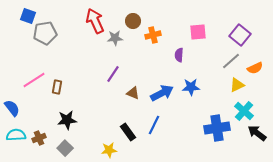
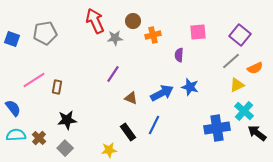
blue square: moved 16 px left, 23 px down
blue star: moved 1 px left; rotated 18 degrees clockwise
brown triangle: moved 2 px left, 5 px down
blue semicircle: moved 1 px right
brown cross: rotated 24 degrees counterclockwise
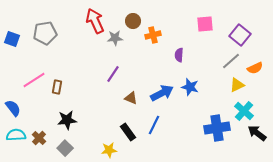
pink square: moved 7 px right, 8 px up
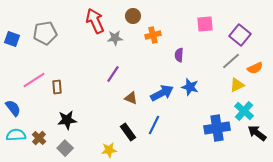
brown circle: moved 5 px up
brown rectangle: rotated 16 degrees counterclockwise
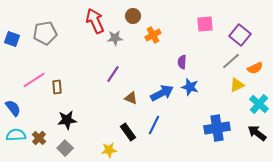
orange cross: rotated 14 degrees counterclockwise
purple semicircle: moved 3 px right, 7 px down
cyan cross: moved 15 px right, 7 px up
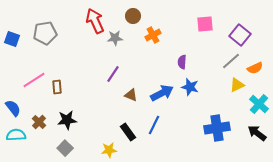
brown triangle: moved 3 px up
brown cross: moved 16 px up
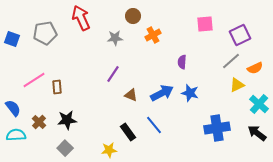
red arrow: moved 14 px left, 3 px up
purple square: rotated 25 degrees clockwise
blue star: moved 6 px down
blue line: rotated 66 degrees counterclockwise
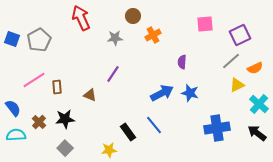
gray pentagon: moved 6 px left, 7 px down; rotated 20 degrees counterclockwise
brown triangle: moved 41 px left
black star: moved 2 px left, 1 px up
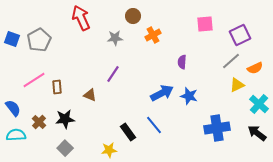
blue star: moved 1 px left, 3 px down
